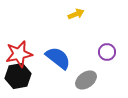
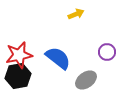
red star: moved 1 px down
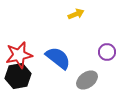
gray ellipse: moved 1 px right
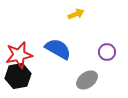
blue semicircle: moved 9 px up; rotated 8 degrees counterclockwise
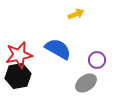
purple circle: moved 10 px left, 8 px down
gray ellipse: moved 1 px left, 3 px down
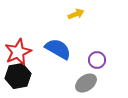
red star: moved 1 px left, 3 px up; rotated 12 degrees counterclockwise
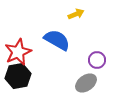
blue semicircle: moved 1 px left, 9 px up
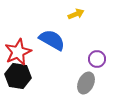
blue semicircle: moved 5 px left
purple circle: moved 1 px up
black hexagon: rotated 20 degrees clockwise
gray ellipse: rotated 30 degrees counterclockwise
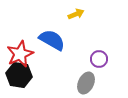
red star: moved 2 px right, 2 px down
purple circle: moved 2 px right
black hexagon: moved 1 px right, 1 px up
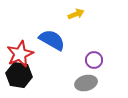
purple circle: moved 5 px left, 1 px down
gray ellipse: rotated 50 degrees clockwise
